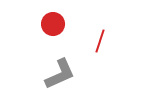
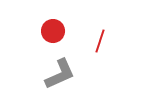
red circle: moved 7 px down
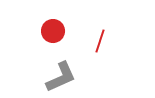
gray L-shape: moved 1 px right, 3 px down
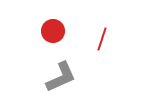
red line: moved 2 px right, 2 px up
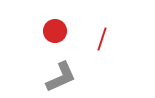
red circle: moved 2 px right
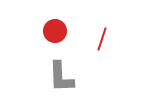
gray L-shape: rotated 112 degrees clockwise
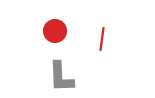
red line: rotated 10 degrees counterclockwise
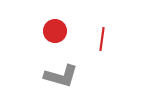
gray L-shape: moved 1 px up; rotated 72 degrees counterclockwise
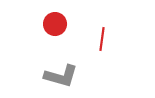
red circle: moved 7 px up
